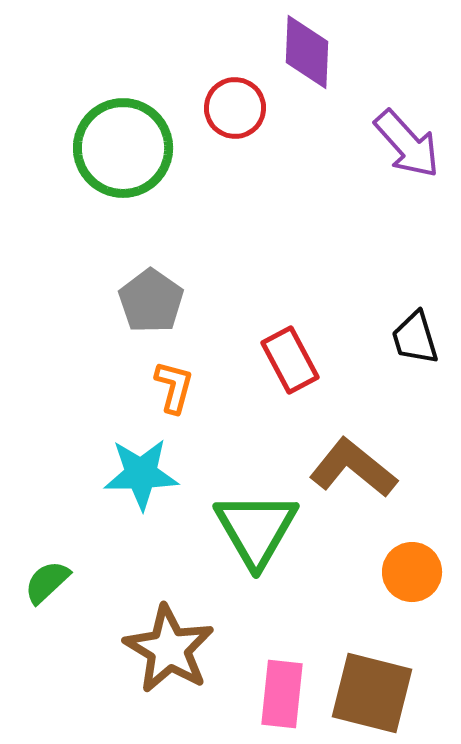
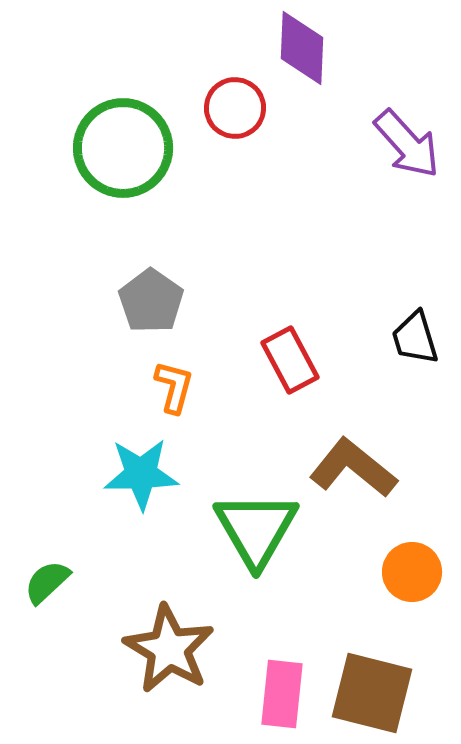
purple diamond: moved 5 px left, 4 px up
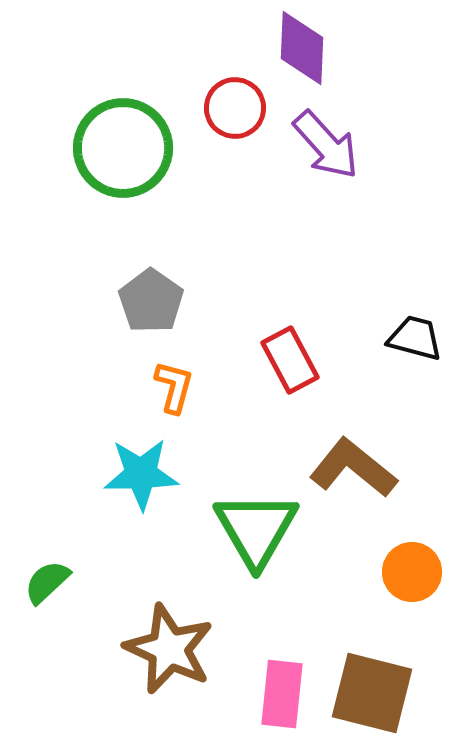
purple arrow: moved 81 px left, 1 px down
black trapezoid: rotated 122 degrees clockwise
brown star: rotated 6 degrees counterclockwise
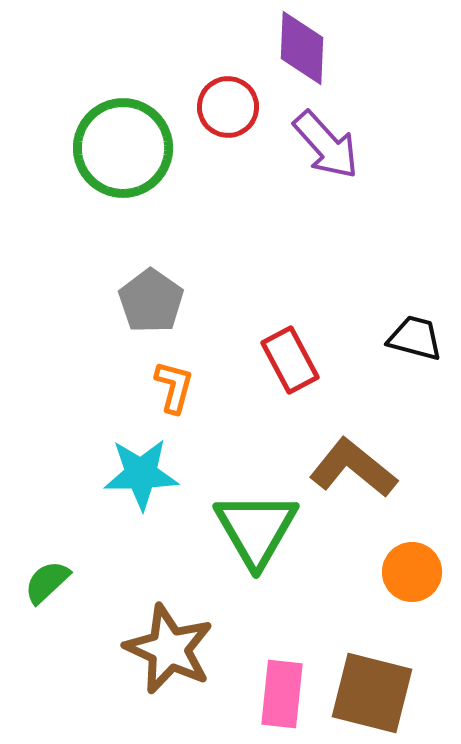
red circle: moved 7 px left, 1 px up
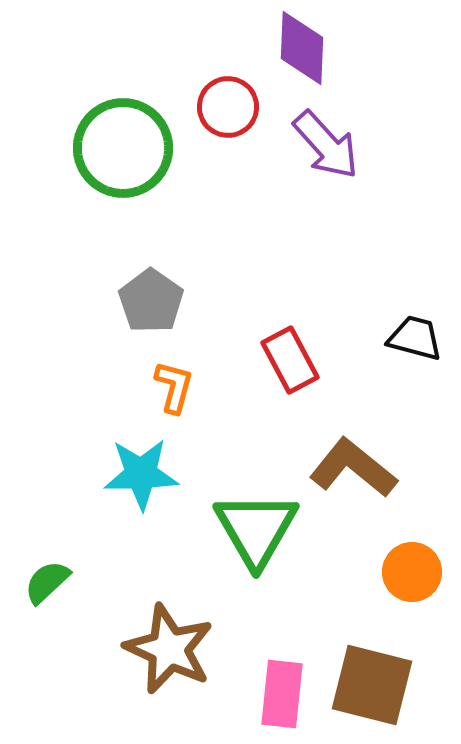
brown square: moved 8 px up
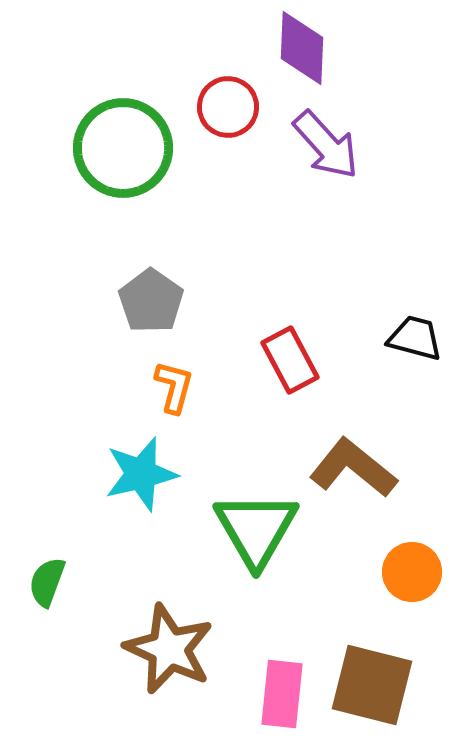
cyan star: rotated 12 degrees counterclockwise
green semicircle: rotated 27 degrees counterclockwise
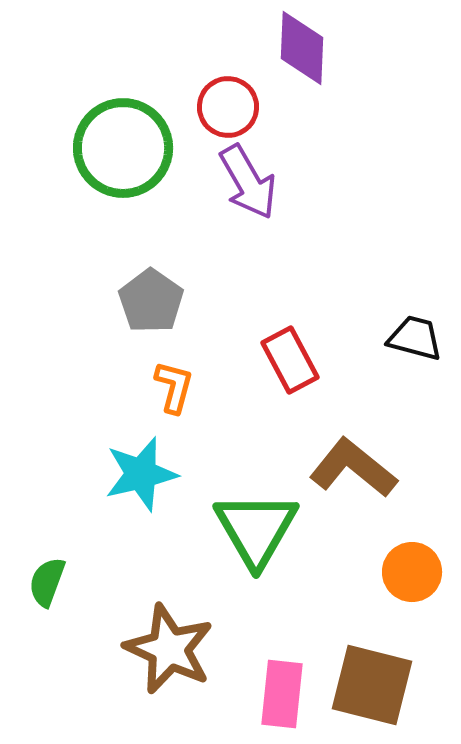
purple arrow: moved 78 px left, 37 px down; rotated 12 degrees clockwise
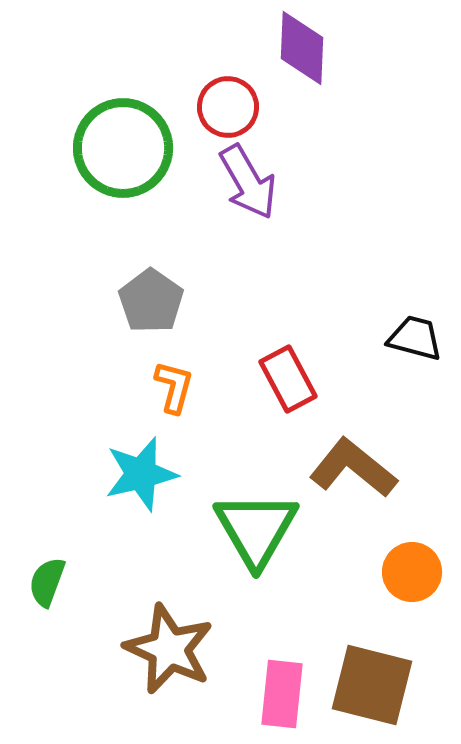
red rectangle: moved 2 px left, 19 px down
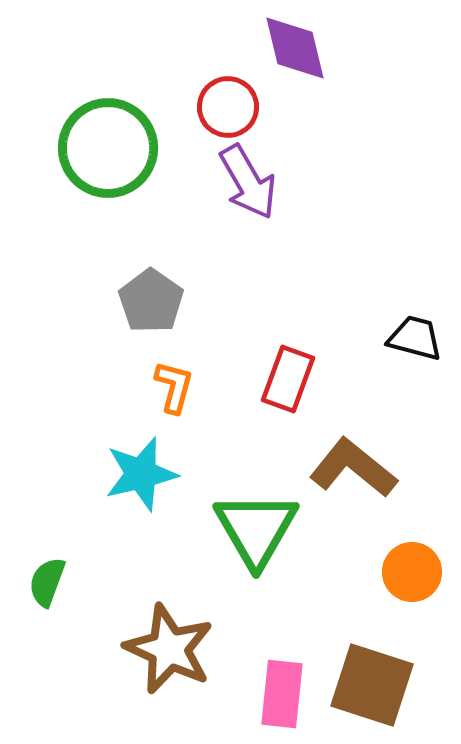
purple diamond: moved 7 px left; rotated 16 degrees counterclockwise
green circle: moved 15 px left
red rectangle: rotated 48 degrees clockwise
brown square: rotated 4 degrees clockwise
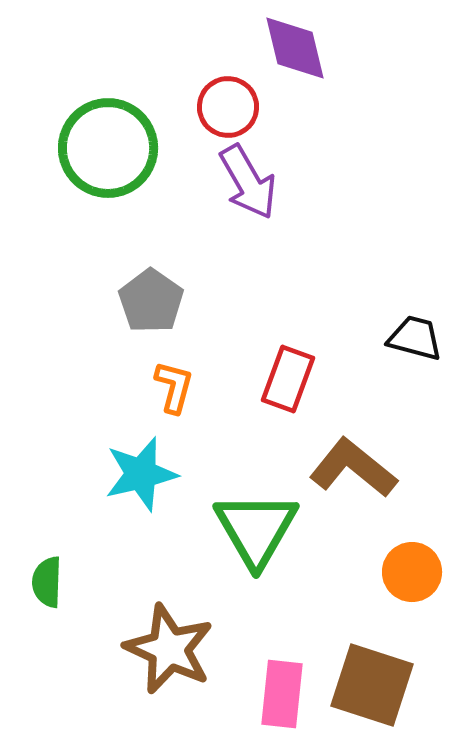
green semicircle: rotated 18 degrees counterclockwise
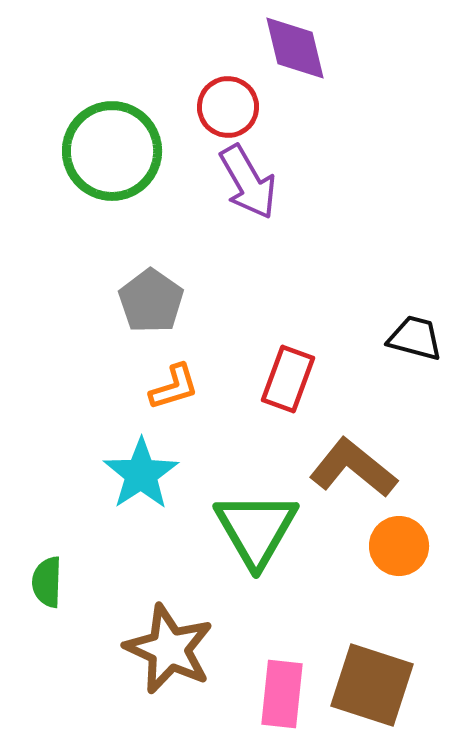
green circle: moved 4 px right, 3 px down
orange L-shape: rotated 58 degrees clockwise
cyan star: rotated 20 degrees counterclockwise
orange circle: moved 13 px left, 26 px up
